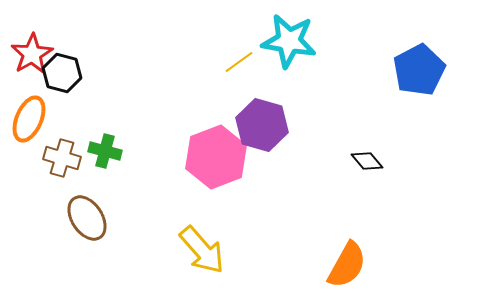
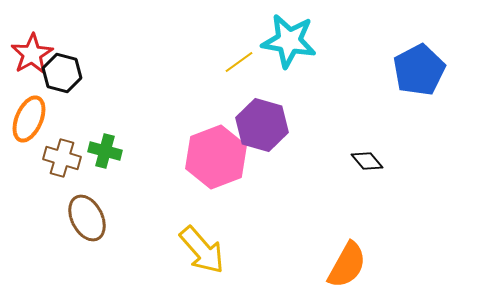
brown ellipse: rotated 6 degrees clockwise
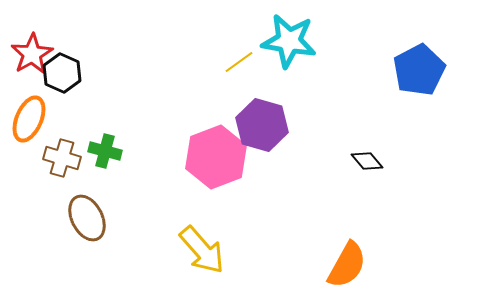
black hexagon: rotated 9 degrees clockwise
